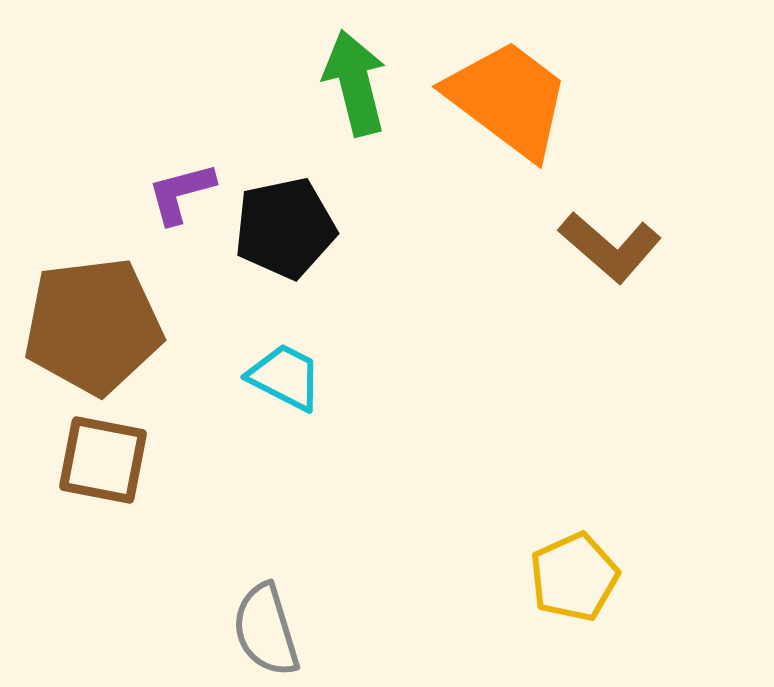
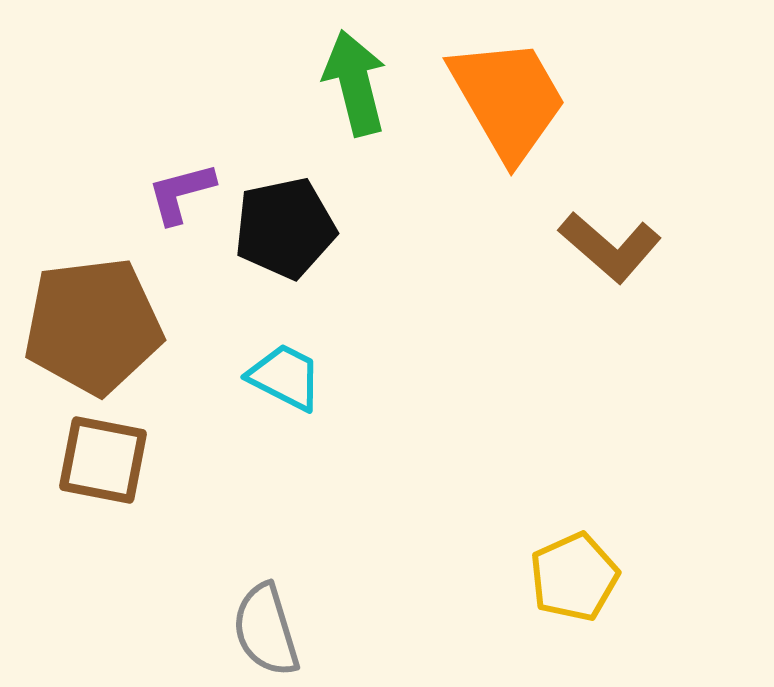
orange trapezoid: rotated 23 degrees clockwise
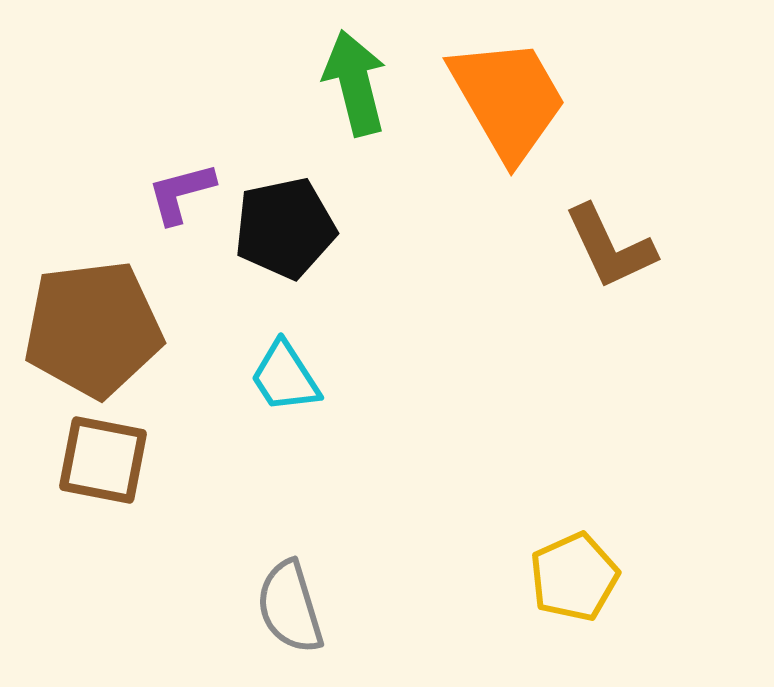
brown L-shape: rotated 24 degrees clockwise
brown pentagon: moved 3 px down
cyan trapezoid: rotated 150 degrees counterclockwise
gray semicircle: moved 24 px right, 23 px up
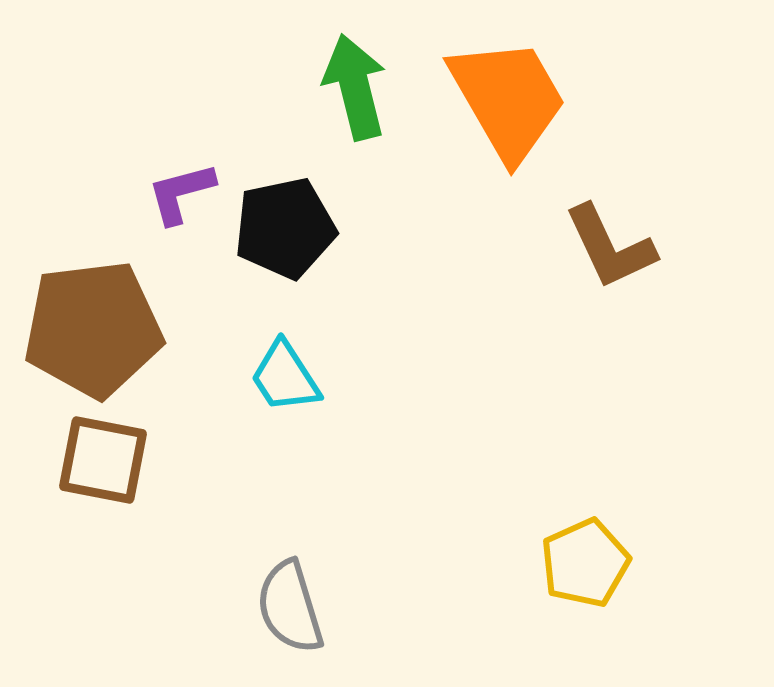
green arrow: moved 4 px down
yellow pentagon: moved 11 px right, 14 px up
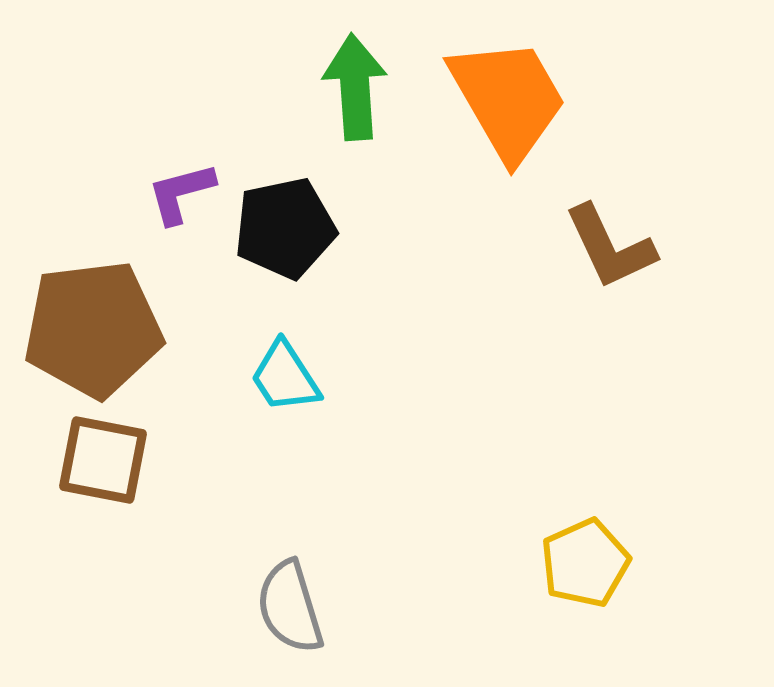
green arrow: rotated 10 degrees clockwise
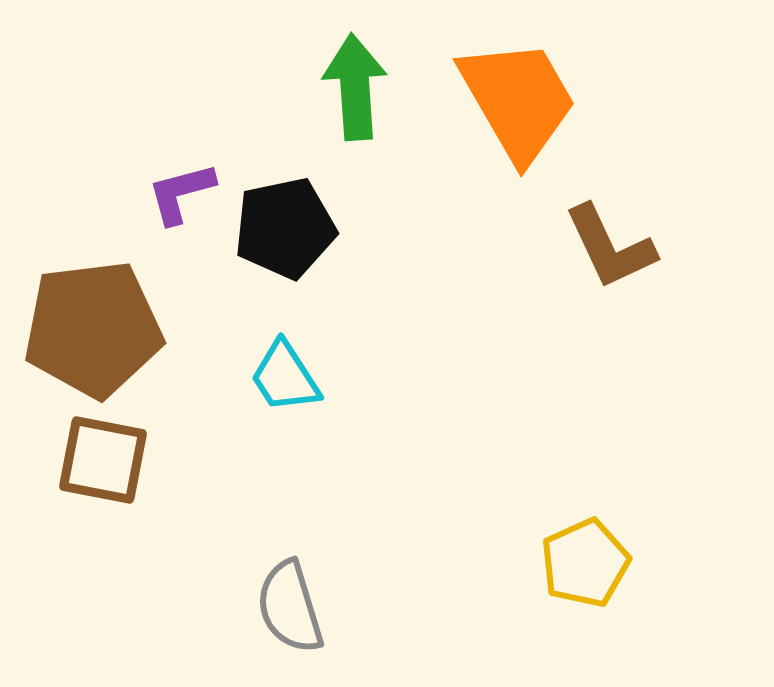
orange trapezoid: moved 10 px right, 1 px down
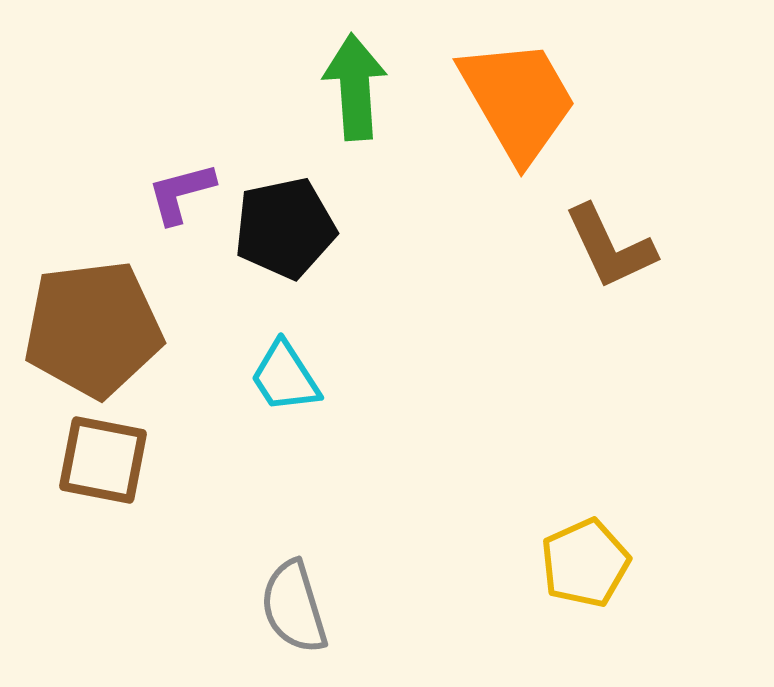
gray semicircle: moved 4 px right
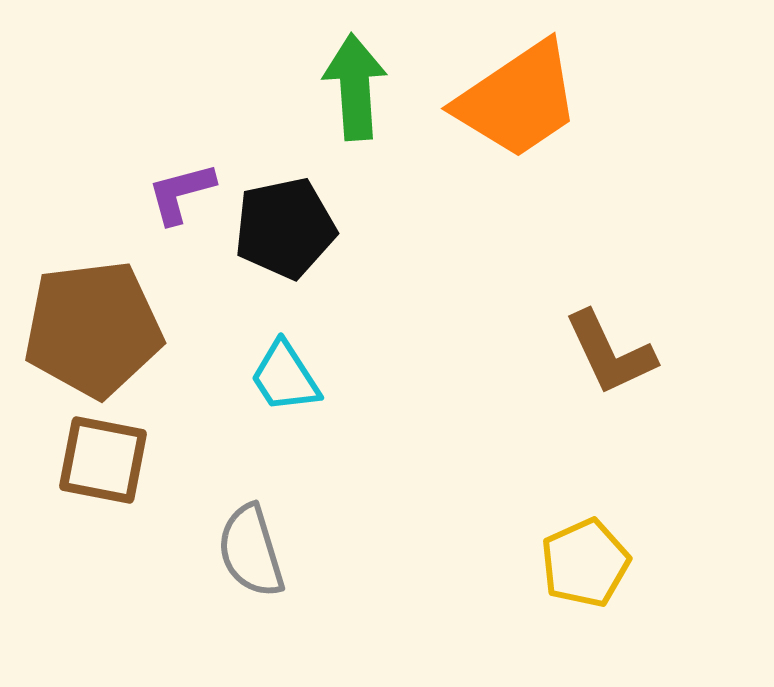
orange trapezoid: rotated 86 degrees clockwise
brown L-shape: moved 106 px down
gray semicircle: moved 43 px left, 56 px up
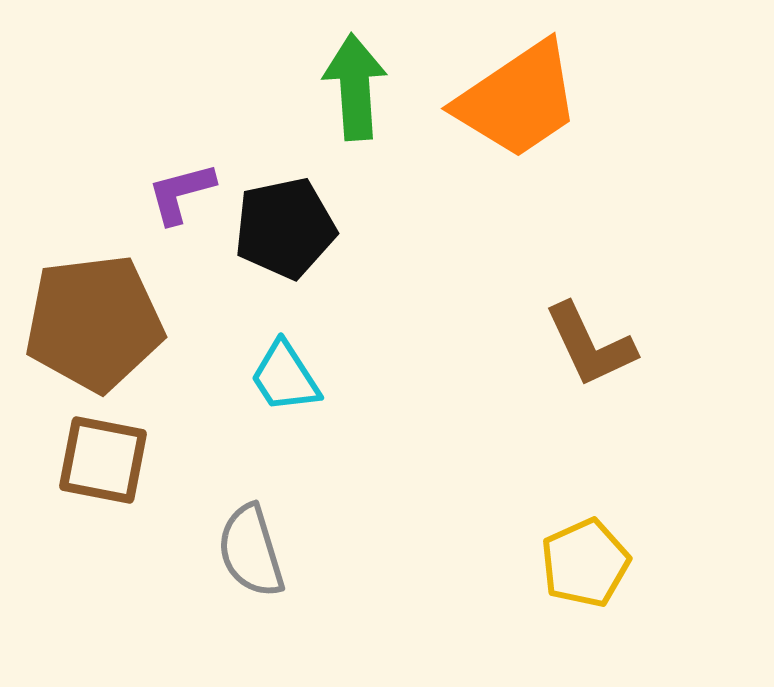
brown pentagon: moved 1 px right, 6 px up
brown L-shape: moved 20 px left, 8 px up
